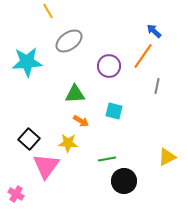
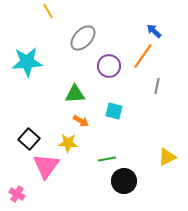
gray ellipse: moved 14 px right, 3 px up; rotated 12 degrees counterclockwise
pink cross: moved 1 px right
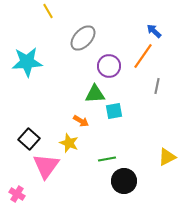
green triangle: moved 20 px right
cyan square: rotated 24 degrees counterclockwise
yellow star: moved 1 px right; rotated 18 degrees clockwise
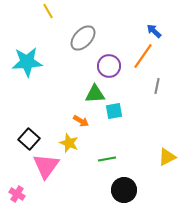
black circle: moved 9 px down
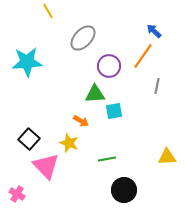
yellow triangle: rotated 24 degrees clockwise
pink triangle: rotated 20 degrees counterclockwise
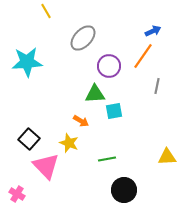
yellow line: moved 2 px left
blue arrow: moved 1 px left; rotated 112 degrees clockwise
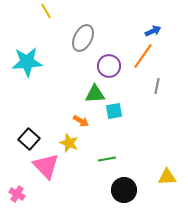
gray ellipse: rotated 16 degrees counterclockwise
yellow triangle: moved 20 px down
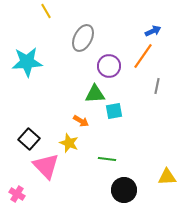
green line: rotated 18 degrees clockwise
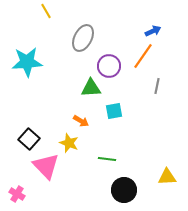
green triangle: moved 4 px left, 6 px up
